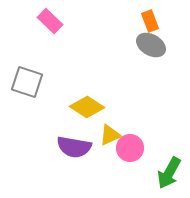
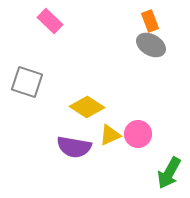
pink circle: moved 8 px right, 14 px up
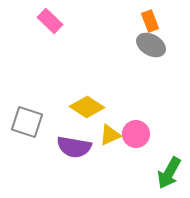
gray square: moved 40 px down
pink circle: moved 2 px left
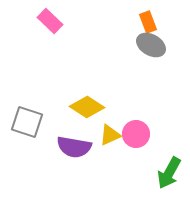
orange rectangle: moved 2 px left, 1 px down
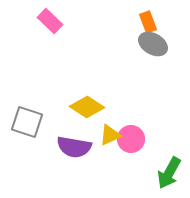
gray ellipse: moved 2 px right, 1 px up
pink circle: moved 5 px left, 5 px down
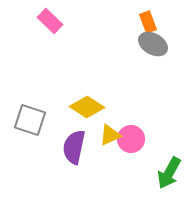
gray square: moved 3 px right, 2 px up
purple semicircle: rotated 92 degrees clockwise
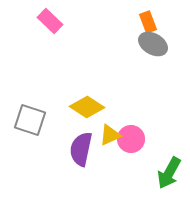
purple semicircle: moved 7 px right, 2 px down
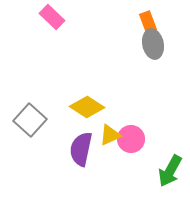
pink rectangle: moved 2 px right, 4 px up
gray ellipse: rotated 48 degrees clockwise
gray square: rotated 24 degrees clockwise
green arrow: moved 1 px right, 2 px up
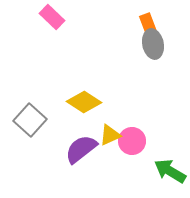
orange rectangle: moved 2 px down
yellow diamond: moved 3 px left, 5 px up
pink circle: moved 1 px right, 2 px down
purple semicircle: rotated 40 degrees clockwise
green arrow: rotated 92 degrees clockwise
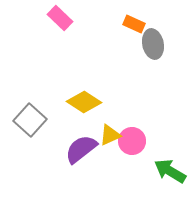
pink rectangle: moved 8 px right, 1 px down
orange rectangle: moved 14 px left; rotated 45 degrees counterclockwise
